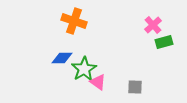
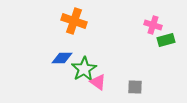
pink cross: rotated 30 degrees counterclockwise
green rectangle: moved 2 px right, 2 px up
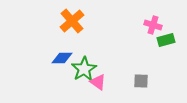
orange cross: moved 2 px left; rotated 30 degrees clockwise
gray square: moved 6 px right, 6 px up
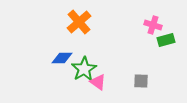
orange cross: moved 7 px right, 1 px down
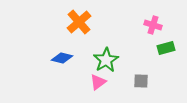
green rectangle: moved 8 px down
blue diamond: rotated 15 degrees clockwise
green star: moved 22 px right, 9 px up
pink triangle: rotated 48 degrees clockwise
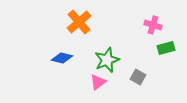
green star: moved 1 px right; rotated 10 degrees clockwise
gray square: moved 3 px left, 4 px up; rotated 28 degrees clockwise
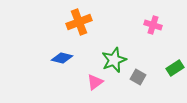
orange cross: rotated 20 degrees clockwise
green rectangle: moved 9 px right, 20 px down; rotated 18 degrees counterclockwise
green star: moved 7 px right
pink triangle: moved 3 px left
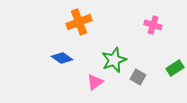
blue diamond: rotated 20 degrees clockwise
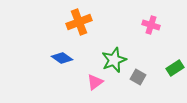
pink cross: moved 2 px left
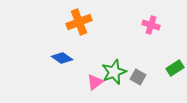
green star: moved 12 px down
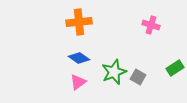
orange cross: rotated 15 degrees clockwise
blue diamond: moved 17 px right
pink triangle: moved 17 px left
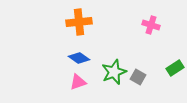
pink triangle: rotated 18 degrees clockwise
